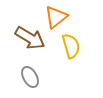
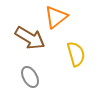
yellow semicircle: moved 5 px right, 8 px down
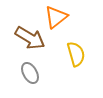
gray ellipse: moved 4 px up
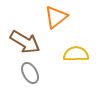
brown arrow: moved 5 px left, 4 px down
yellow semicircle: rotated 75 degrees counterclockwise
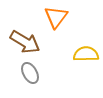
orange triangle: rotated 15 degrees counterclockwise
yellow semicircle: moved 10 px right
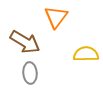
gray ellipse: rotated 25 degrees clockwise
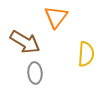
yellow semicircle: rotated 95 degrees clockwise
gray ellipse: moved 5 px right
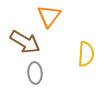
orange triangle: moved 7 px left, 1 px up
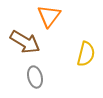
yellow semicircle: rotated 10 degrees clockwise
gray ellipse: moved 4 px down; rotated 10 degrees counterclockwise
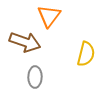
brown arrow: rotated 12 degrees counterclockwise
gray ellipse: rotated 15 degrees clockwise
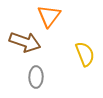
yellow semicircle: moved 1 px left; rotated 35 degrees counterclockwise
gray ellipse: moved 1 px right
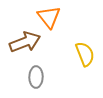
orange triangle: moved 1 px down; rotated 15 degrees counterclockwise
brown arrow: rotated 40 degrees counterclockwise
